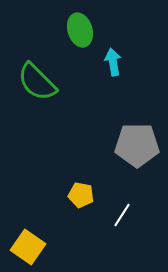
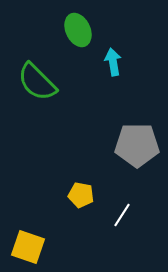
green ellipse: moved 2 px left; rotated 8 degrees counterclockwise
yellow square: rotated 16 degrees counterclockwise
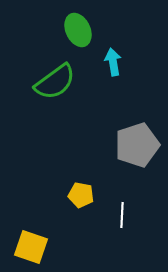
green semicircle: moved 18 px right; rotated 81 degrees counterclockwise
gray pentagon: rotated 18 degrees counterclockwise
white line: rotated 30 degrees counterclockwise
yellow square: moved 3 px right
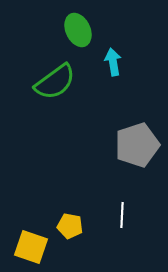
yellow pentagon: moved 11 px left, 31 px down
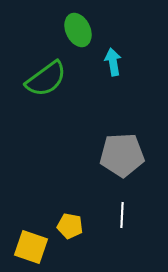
green semicircle: moved 9 px left, 3 px up
gray pentagon: moved 15 px left, 10 px down; rotated 15 degrees clockwise
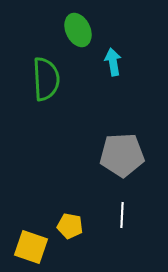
green semicircle: rotated 57 degrees counterclockwise
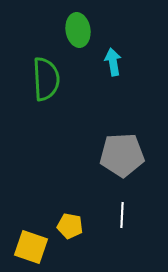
green ellipse: rotated 16 degrees clockwise
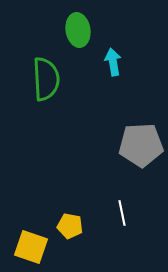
gray pentagon: moved 19 px right, 10 px up
white line: moved 2 px up; rotated 15 degrees counterclockwise
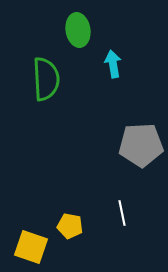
cyan arrow: moved 2 px down
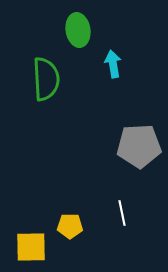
gray pentagon: moved 2 px left, 1 px down
yellow pentagon: rotated 10 degrees counterclockwise
yellow square: rotated 20 degrees counterclockwise
